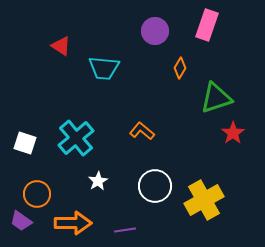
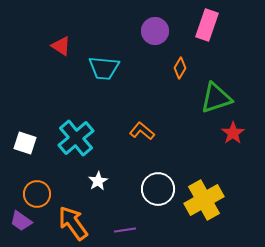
white circle: moved 3 px right, 3 px down
orange arrow: rotated 126 degrees counterclockwise
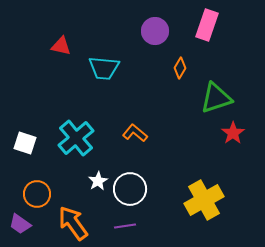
red triangle: rotated 20 degrees counterclockwise
orange L-shape: moved 7 px left, 2 px down
white circle: moved 28 px left
purple trapezoid: moved 1 px left, 3 px down
purple line: moved 4 px up
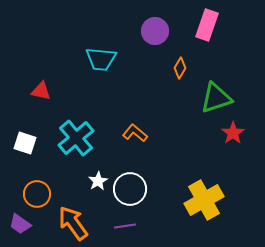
red triangle: moved 20 px left, 45 px down
cyan trapezoid: moved 3 px left, 9 px up
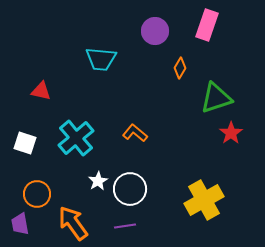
red star: moved 2 px left
purple trapezoid: rotated 45 degrees clockwise
